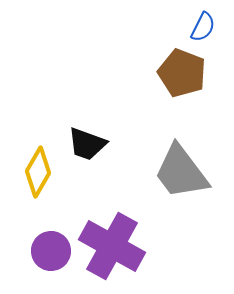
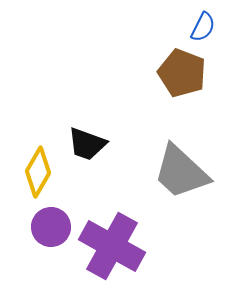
gray trapezoid: rotated 10 degrees counterclockwise
purple circle: moved 24 px up
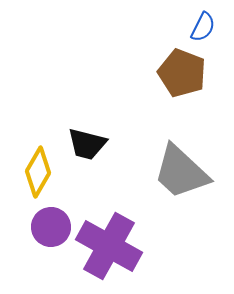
black trapezoid: rotated 6 degrees counterclockwise
purple cross: moved 3 px left
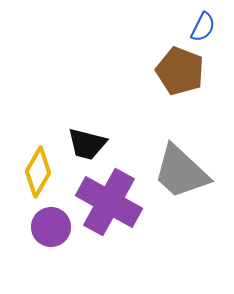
brown pentagon: moved 2 px left, 2 px up
purple cross: moved 44 px up
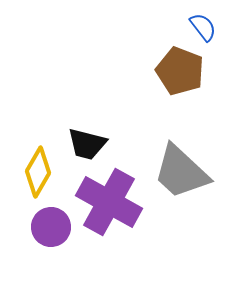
blue semicircle: rotated 64 degrees counterclockwise
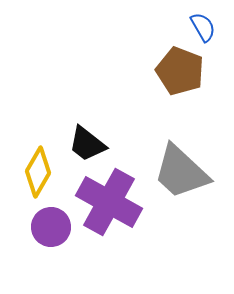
blue semicircle: rotated 8 degrees clockwise
black trapezoid: rotated 24 degrees clockwise
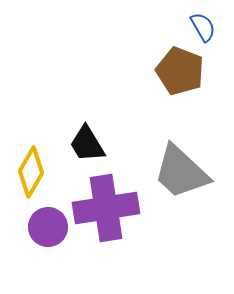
black trapezoid: rotated 21 degrees clockwise
yellow diamond: moved 7 px left
purple cross: moved 3 px left, 6 px down; rotated 38 degrees counterclockwise
purple circle: moved 3 px left
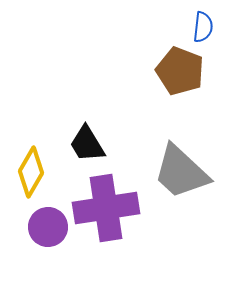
blue semicircle: rotated 36 degrees clockwise
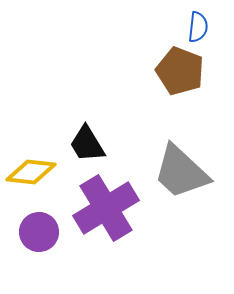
blue semicircle: moved 5 px left
yellow diamond: rotated 66 degrees clockwise
purple cross: rotated 22 degrees counterclockwise
purple circle: moved 9 px left, 5 px down
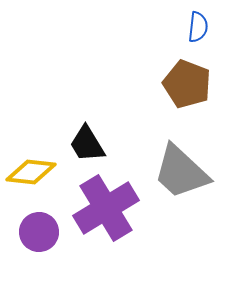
brown pentagon: moved 7 px right, 13 px down
